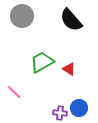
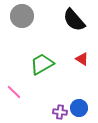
black semicircle: moved 3 px right
green trapezoid: moved 2 px down
red triangle: moved 13 px right, 10 px up
purple cross: moved 1 px up
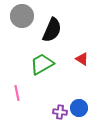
black semicircle: moved 22 px left, 10 px down; rotated 115 degrees counterclockwise
pink line: moved 3 px right, 1 px down; rotated 35 degrees clockwise
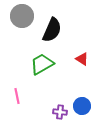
pink line: moved 3 px down
blue circle: moved 3 px right, 2 px up
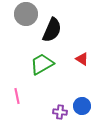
gray circle: moved 4 px right, 2 px up
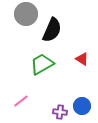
pink line: moved 4 px right, 5 px down; rotated 63 degrees clockwise
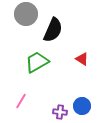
black semicircle: moved 1 px right
green trapezoid: moved 5 px left, 2 px up
pink line: rotated 21 degrees counterclockwise
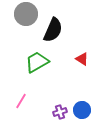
blue circle: moved 4 px down
purple cross: rotated 24 degrees counterclockwise
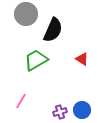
green trapezoid: moved 1 px left, 2 px up
